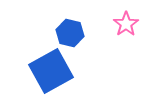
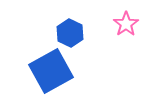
blue hexagon: rotated 12 degrees clockwise
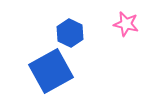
pink star: rotated 25 degrees counterclockwise
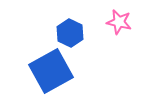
pink star: moved 7 px left, 2 px up
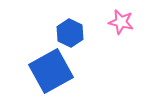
pink star: moved 2 px right
